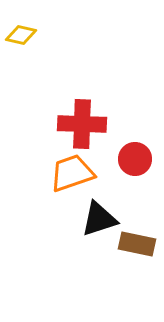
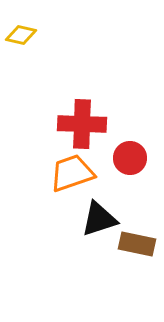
red circle: moved 5 px left, 1 px up
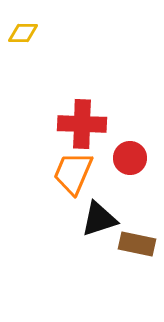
yellow diamond: moved 2 px right, 2 px up; rotated 12 degrees counterclockwise
orange trapezoid: moved 1 px right; rotated 48 degrees counterclockwise
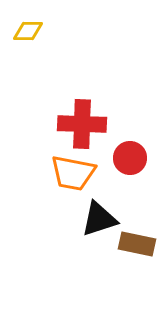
yellow diamond: moved 5 px right, 2 px up
orange trapezoid: rotated 102 degrees counterclockwise
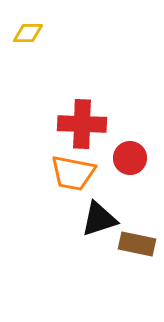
yellow diamond: moved 2 px down
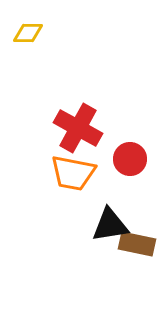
red cross: moved 4 px left, 4 px down; rotated 27 degrees clockwise
red circle: moved 1 px down
black triangle: moved 11 px right, 6 px down; rotated 9 degrees clockwise
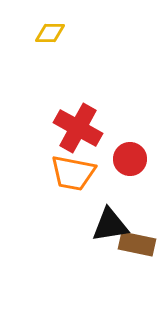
yellow diamond: moved 22 px right
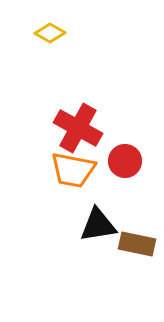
yellow diamond: rotated 28 degrees clockwise
red circle: moved 5 px left, 2 px down
orange trapezoid: moved 3 px up
black triangle: moved 12 px left
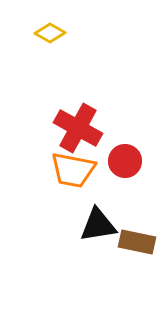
brown rectangle: moved 2 px up
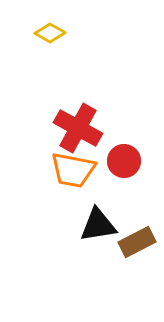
red circle: moved 1 px left
brown rectangle: rotated 39 degrees counterclockwise
